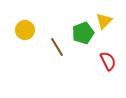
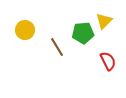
green pentagon: rotated 15 degrees clockwise
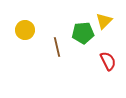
brown line: rotated 18 degrees clockwise
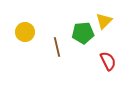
yellow circle: moved 2 px down
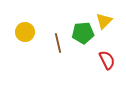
brown line: moved 1 px right, 4 px up
red semicircle: moved 1 px left, 1 px up
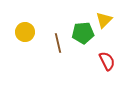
yellow triangle: moved 1 px up
red semicircle: moved 1 px down
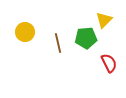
green pentagon: moved 3 px right, 5 px down
red semicircle: moved 2 px right, 2 px down
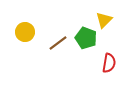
green pentagon: rotated 25 degrees clockwise
brown line: rotated 66 degrees clockwise
red semicircle: rotated 36 degrees clockwise
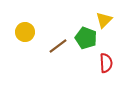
brown line: moved 3 px down
red semicircle: moved 3 px left; rotated 12 degrees counterclockwise
